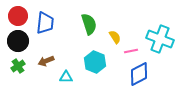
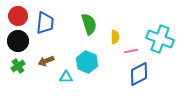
yellow semicircle: rotated 32 degrees clockwise
cyan hexagon: moved 8 px left
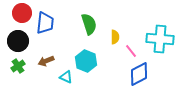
red circle: moved 4 px right, 3 px up
cyan cross: rotated 16 degrees counterclockwise
pink line: rotated 64 degrees clockwise
cyan hexagon: moved 1 px left, 1 px up
cyan triangle: rotated 24 degrees clockwise
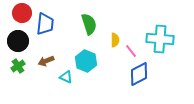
blue trapezoid: moved 1 px down
yellow semicircle: moved 3 px down
